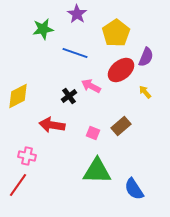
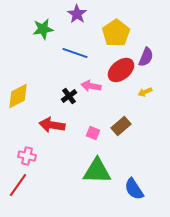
pink arrow: rotated 18 degrees counterclockwise
yellow arrow: rotated 72 degrees counterclockwise
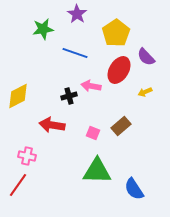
purple semicircle: rotated 114 degrees clockwise
red ellipse: moved 2 px left; rotated 20 degrees counterclockwise
black cross: rotated 21 degrees clockwise
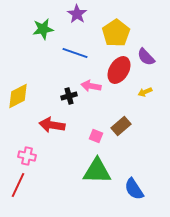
pink square: moved 3 px right, 3 px down
red line: rotated 10 degrees counterclockwise
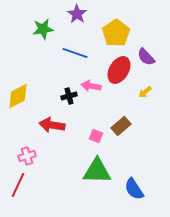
yellow arrow: rotated 16 degrees counterclockwise
pink cross: rotated 30 degrees counterclockwise
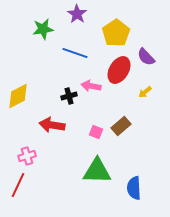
pink square: moved 4 px up
blue semicircle: moved 1 px up; rotated 30 degrees clockwise
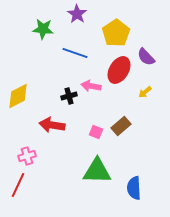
green star: rotated 15 degrees clockwise
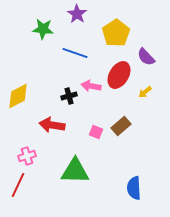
red ellipse: moved 5 px down
green triangle: moved 22 px left
